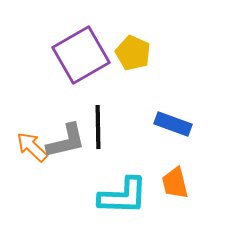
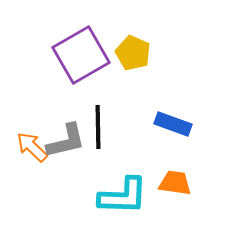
orange trapezoid: rotated 112 degrees clockwise
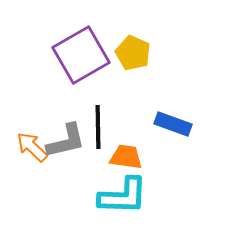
orange trapezoid: moved 49 px left, 26 px up
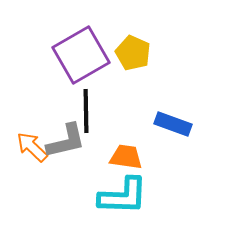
black line: moved 12 px left, 16 px up
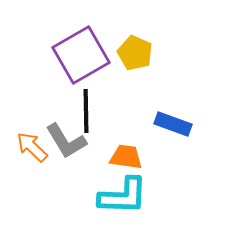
yellow pentagon: moved 2 px right
gray L-shape: rotated 72 degrees clockwise
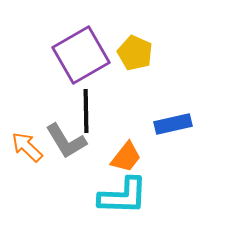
blue rectangle: rotated 33 degrees counterclockwise
orange arrow: moved 5 px left
orange trapezoid: rotated 120 degrees clockwise
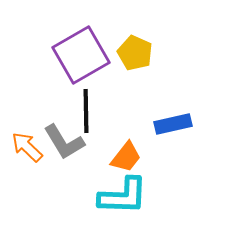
gray L-shape: moved 2 px left, 1 px down
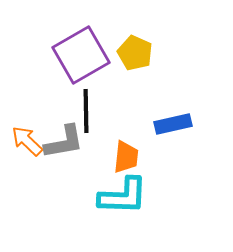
gray L-shape: rotated 69 degrees counterclockwise
orange arrow: moved 6 px up
orange trapezoid: rotated 32 degrees counterclockwise
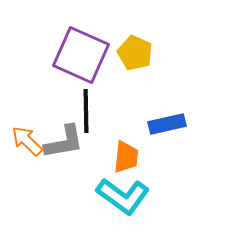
purple square: rotated 36 degrees counterclockwise
blue rectangle: moved 6 px left
cyan L-shape: rotated 34 degrees clockwise
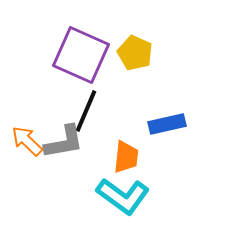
black line: rotated 24 degrees clockwise
